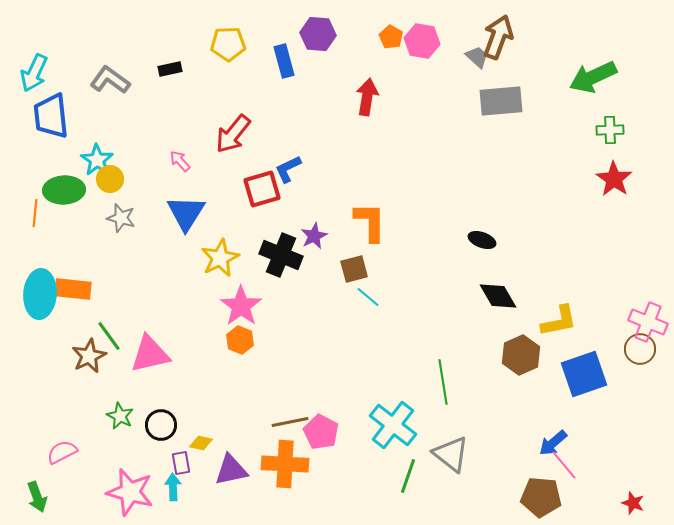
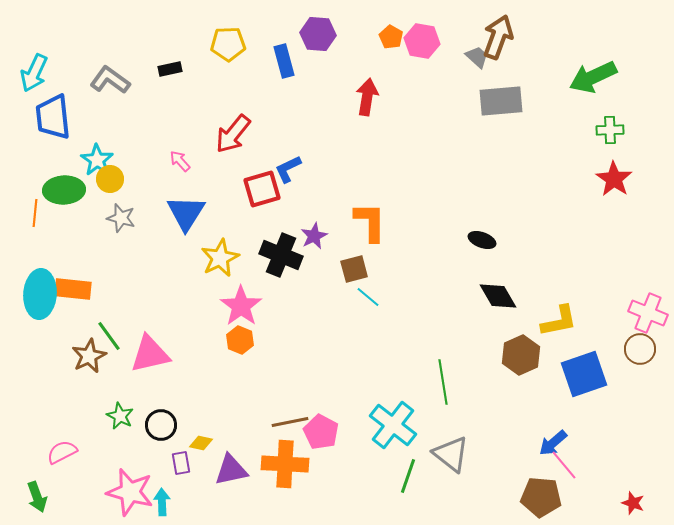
blue trapezoid at (51, 116): moved 2 px right, 1 px down
pink cross at (648, 322): moved 9 px up
cyan arrow at (173, 487): moved 11 px left, 15 px down
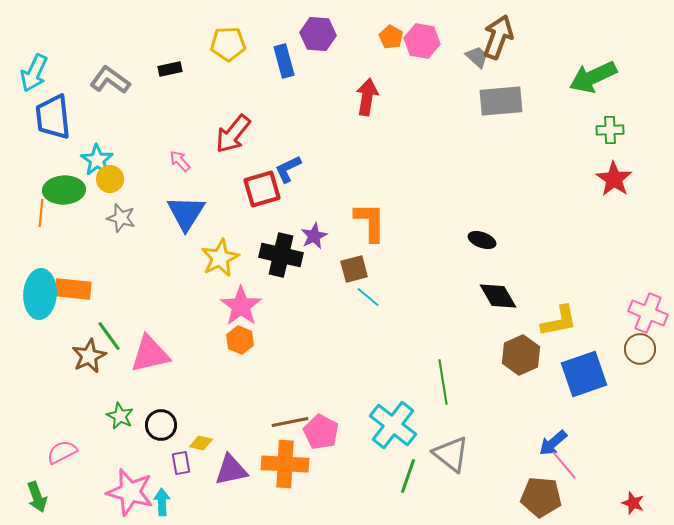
orange line at (35, 213): moved 6 px right
black cross at (281, 255): rotated 9 degrees counterclockwise
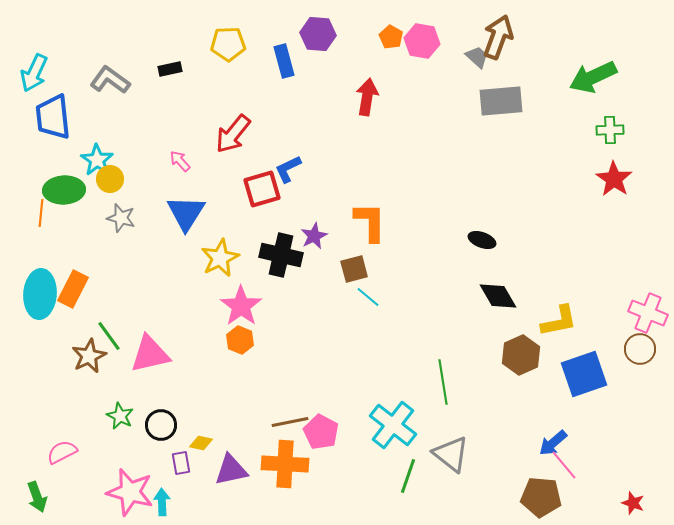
orange rectangle at (73, 289): rotated 69 degrees counterclockwise
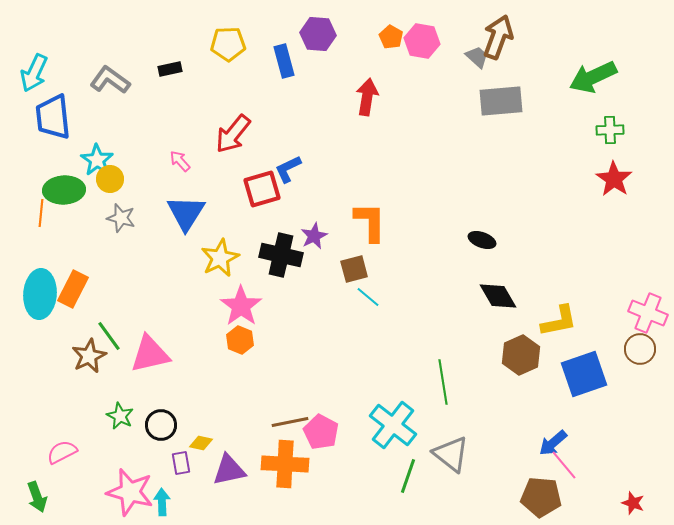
purple triangle at (231, 470): moved 2 px left
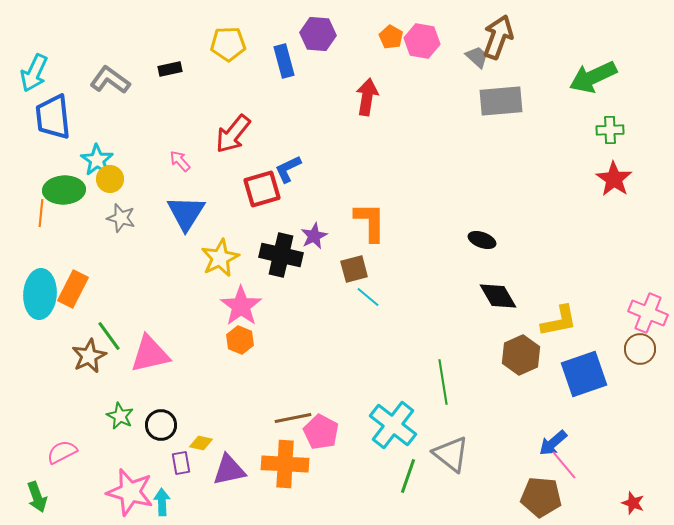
brown line at (290, 422): moved 3 px right, 4 px up
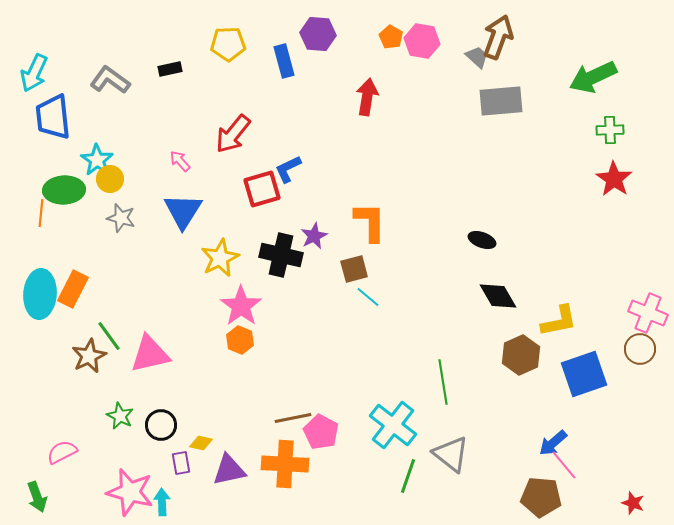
blue triangle at (186, 213): moved 3 px left, 2 px up
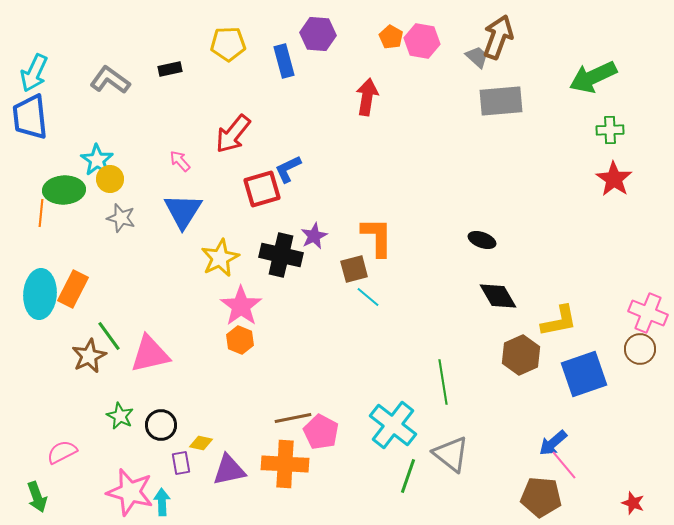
blue trapezoid at (53, 117): moved 23 px left
orange L-shape at (370, 222): moved 7 px right, 15 px down
